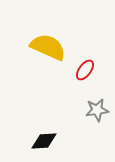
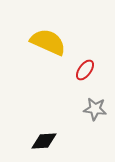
yellow semicircle: moved 5 px up
gray star: moved 2 px left, 1 px up; rotated 15 degrees clockwise
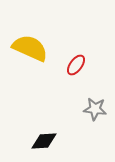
yellow semicircle: moved 18 px left, 6 px down
red ellipse: moved 9 px left, 5 px up
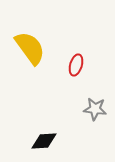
yellow semicircle: rotated 30 degrees clockwise
red ellipse: rotated 20 degrees counterclockwise
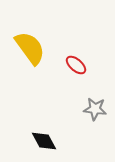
red ellipse: rotated 65 degrees counterclockwise
black diamond: rotated 64 degrees clockwise
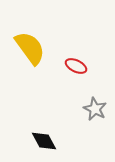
red ellipse: moved 1 px down; rotated 15 degrees counterclockwise
gray star: rotated 20 degrees clockwise
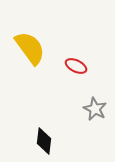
black diamond: rotated 36 degrees clockwise
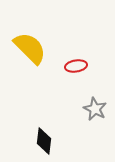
yellow semicircle: rotated 9 degrees counterclockwise
red ellipse: rotated 35 degrees counterclockwise
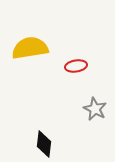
yellow semicircle: rotated 54 degrees counterclockwise
black diamond: moved 3 px down
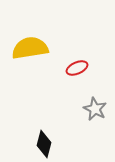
red ellipse: moved 1 px right, 2 px down; rotated 15 degrees counterclockwise
black diamond: rotated 8 degrees clockwise
